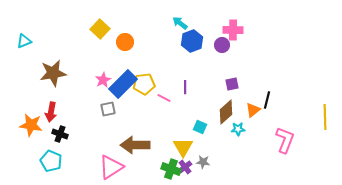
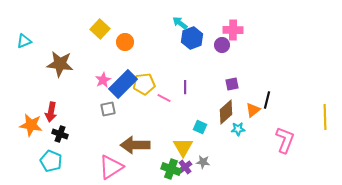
blue hexagon: moved 3 px up
brown star: moved 7 px right, 9 px up; rotated 16 degrees clockwise
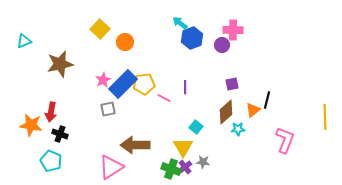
brown star: rotated 20 degrees counterclockwise
cyan square: moved 4 px left; rotated 16 degrees clockwise
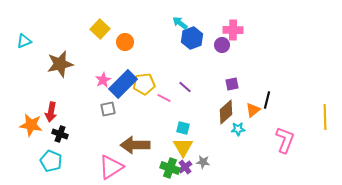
purple line: rotated 48 degrees counterclockwise
cyan square: moved 13 px left, 1 px down; rotated 24 degrees counterclockwise
green cross: moved 1 px left, 1 px up
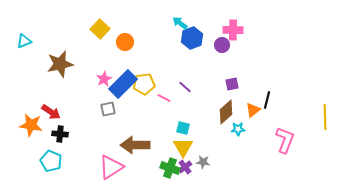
pink star: moved 1 px right, 1 px up
red arrow: rotated 66 degrees counterclockwise
black cross: rotated 14 degrees counterclockwise
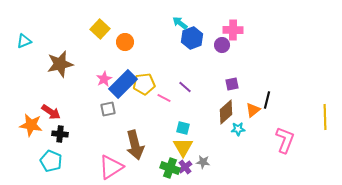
brown arrow: rotated 104 degrees counterclockwise
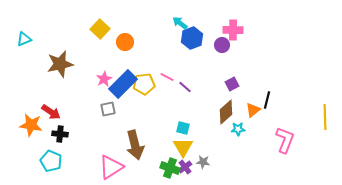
cyan triangle: moved 2 px up
purple square: rotated 16 degrees counterclockwise
pink line: moved 3 px right, 21 px up
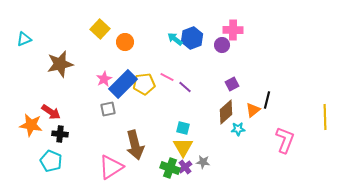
cyan arrow: moved 5 px left, 16 px down
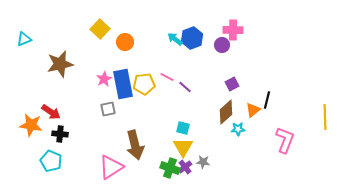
blue rectangle: rotated 56 degrees counterclockwise
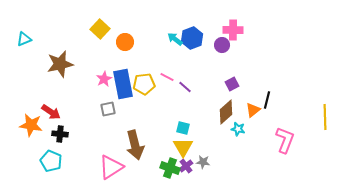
cyan star: rotated 16 degrees clockwise
purple cross: moved 1 px right, 1 px up
